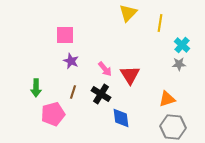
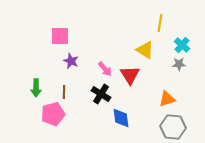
yellow triangle: moved 17 px right, 37 px down; rotated 42 degrees counterclockwise
pink square: moved 5 px left, 1 px down
brown line: moved 9 px left; rotated 16 degrees counterclockwise
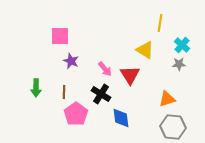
pink pentagon: moved 23 px right; rotated 20 degrees counterclockwise
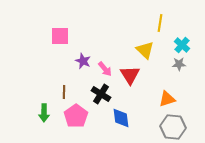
yellow triangle: rotated 12 degrees clockwise
purple star: moved 12 px right
green arrow: moved 8 px right, 25 px down
pink pentagon: moved 2 px down
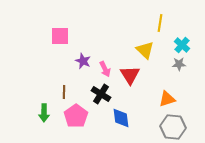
pink arrow: rotated 14 degrees clockwise
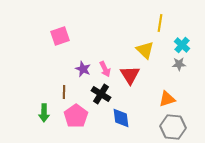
pink square: rotated 18 degrees counterclockwise
purple star: moved 8 px down
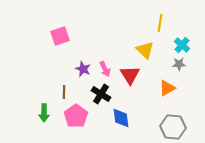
orange triangle: moved 11 px up; rotated 12 degrees counterclockwise
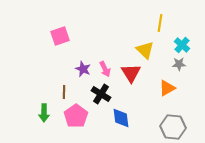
red triangle: moved 1 px right, 2 px up
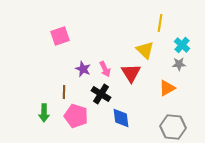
pink pentagon: rotated 20 degrees counterclockwise
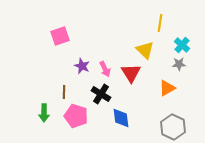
purple star: moved 1 px left, 3 px up
gray hexagon: rotated 20 degrees clockwise
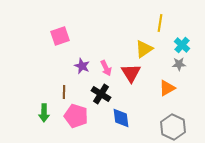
yellow triangle: moved 1 px left, 1 px up; rotated 42 degrees clockwise
pink arrow: moved 1 px right, 1 px up
